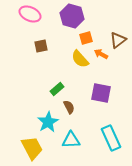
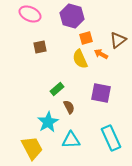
brown square: moved 1 px left, 1 px down
yellow semicircle: rotated 18 degrees clockwise
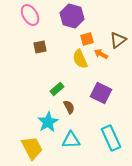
pink ellipse: moved 1 px down; rotated 35 degrees clockwise
orange square: moved 1 px right, 1 px down
purple square: rotated 15 degrees clockwise
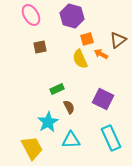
pink ellipse: moved 1 px right
green rectangle: rotated 16 degrees clockwise
purple square: moved 2 px right, 6 px down
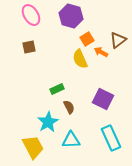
purple hexagon: moved 1 px left
orange square: rotated 16 degrees counterclockwise
brown square: moved 11 px left
orange arrow: moved 2 px up
yellow trapezoid: moved 1 px right, 1 px up
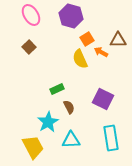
brown triangle: rotated 36 degrees clockwise
brown square: rotated 32 degrees counterclockwise
cyan rectangle: rotated 15 degrees clockwise
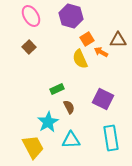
pink ellipse: moved 1 px down
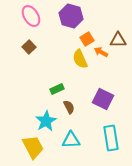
cyan star: moved 2 px left, 1 px up
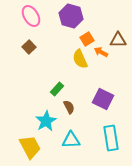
green rectangle: rotated 24 degrees counterclockwise
yellow trapezoid: moved 3 px left
